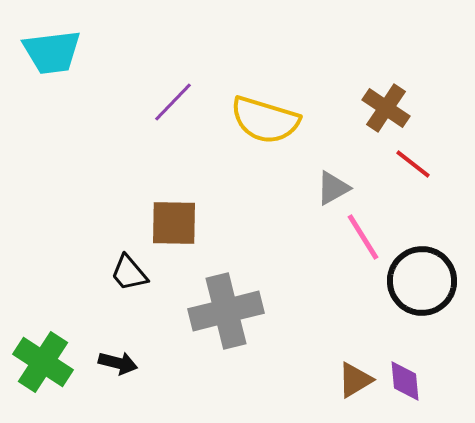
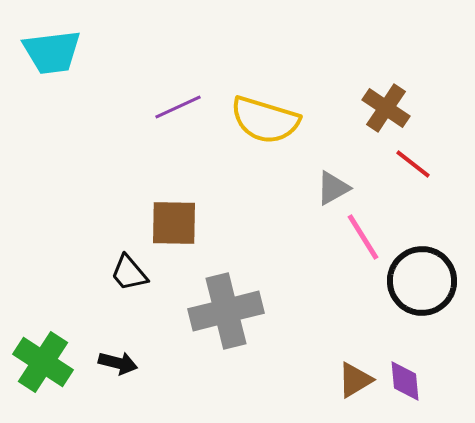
purple line: moved 5 px right, 5 px down; rotated 21 degrees clockwise
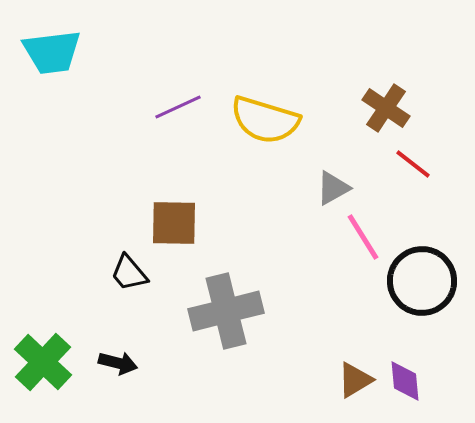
green cross: rotated 10 degrees clockwise
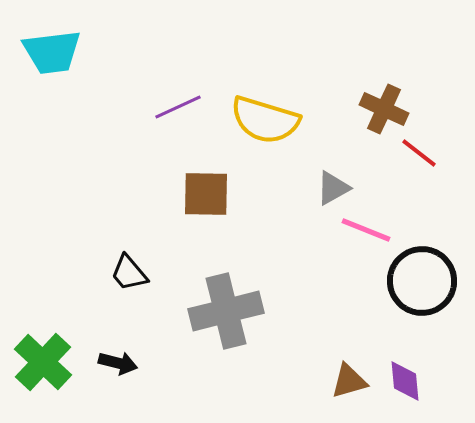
brown cross: moved 2 px left, 1 px down; rotated 9 degrees counterclockwise
red line: moved 6 px right, 11 px up
brown square: moved 32 px right, 29 px up
pink line: moved 3 px right, 7 px up; rotated 36 degrees counterclockwise
brown triangle: moved 6 px left, 1 px down; rotated 15 degrees clockwise
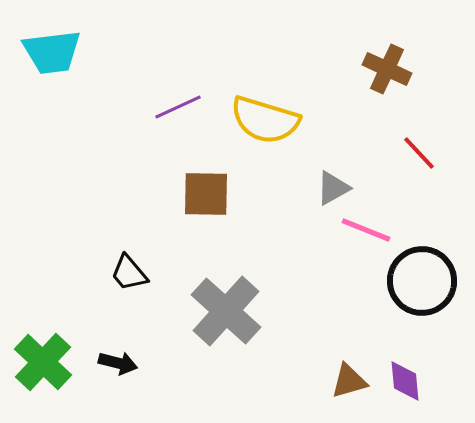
brown cross: moved 3 px right, 40 px up
red line: rotated 9 degrees clockwise
gray cross: rotated 34 degrees counterclockwise
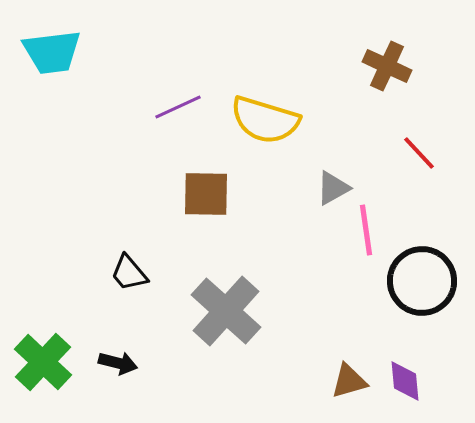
brown cross: moved 3 px up
pink line: rotated 60 degrees clockwise
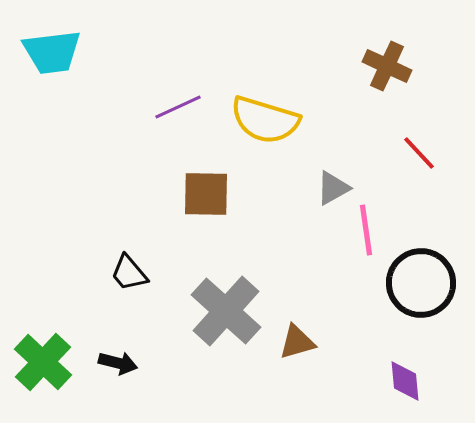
black circle: moved 1 px left, 2 px down
brown triangle: moved 52 px left, 39 px up
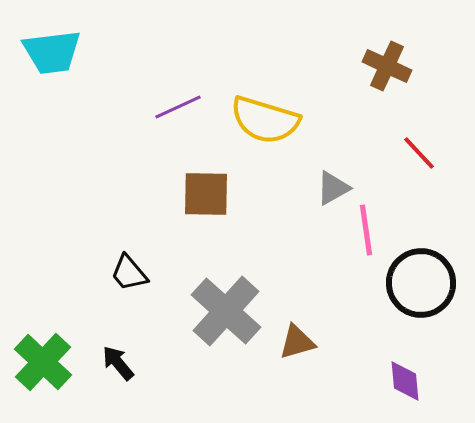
black arrow: rotated 144 degrees counterclockwise
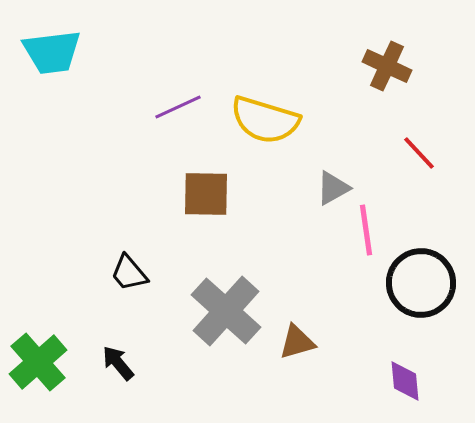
green cross: moved 5 px left; rotated 6 degrees clockwise
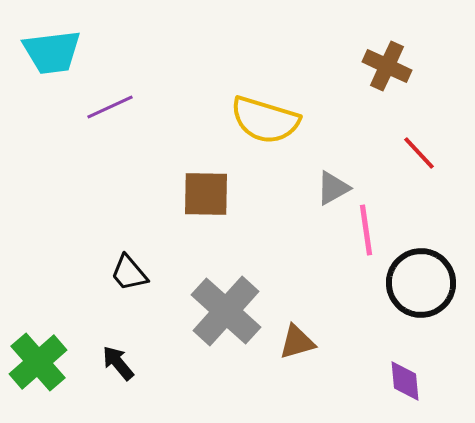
purple line: moved 68 px left
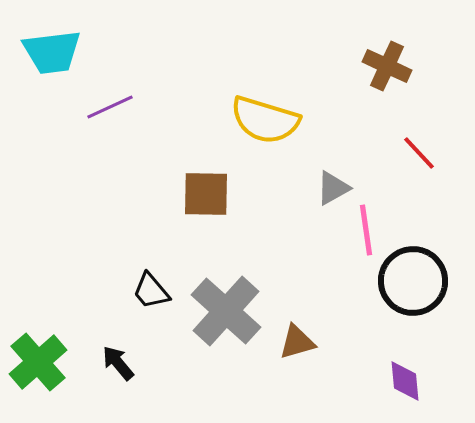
black trapezoid: moved 22 px right, 18 px down
black circle: moved 8 px left, 2 px up
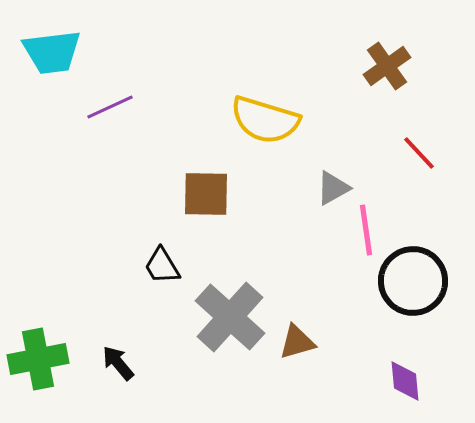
brown cross: rotated 30 degrees clockwise
black trapezoid: moved 11 px right, 25 px up; rotated 9 degrees clockwise
gray cross: moved 4 px right, 6 px down
green cross: moved 3 px up; rotated 30 degrees clockwise
